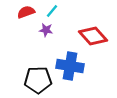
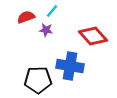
red semicircle: moved 5 px down
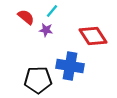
red semicircle: rotated 60 degrees clockwise
red diamond: rotated 8 degrees clockwise
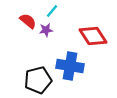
red semicircle: moved 2 px right, 4 px down
purple star: rotated 16 degrees counterclockwise
black pentagon: rotated 12 degrees counterclockwise
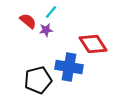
cyan line: moved 1 px left, 1 px down
red diamond: moved 8 px down
blue cross: moved 1 px left, 1 px down
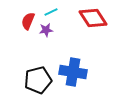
cyan line: rotated 24 degrees clockwise
red semicircle: rotated 108 degrees counterclockwise
red diamond: moved 26 px up
blue cross: moved 4 px right, 5 px down
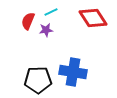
black pentagon: rotated 12 degrees clockwise
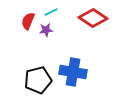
red diamond: rotated 24 degrees counterclockwise
black pentagon: rotated 12 degrees counterclockwise
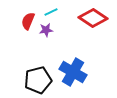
blue cross: rotated 20 degrees clockwise
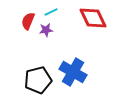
red diamond: rotated 32 degrees clockwise
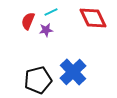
blue cross: rotated 16 degrees clockwise
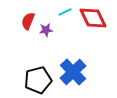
cyan line: moved 14 px right
